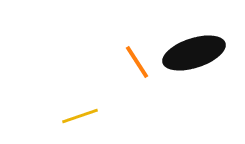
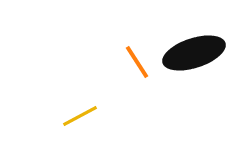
yellow line: rotated 9 degrees counterclockwise
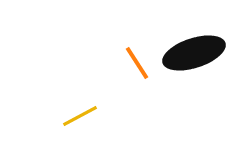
orange line: moved 1 px down
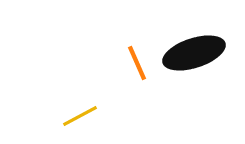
orange line: rotated 9 degrees clockwise
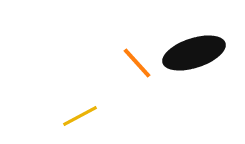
orange line: rotated 18 degrees counterclockwise
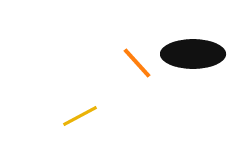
black ellipse: moved 1 px left, 1 px down; rotated 18 degrees clockwise
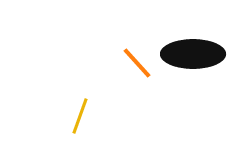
yellow line: rotated 42 degrees counterclockwise
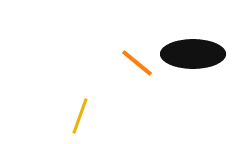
orange line: rotated 9 degrees counterclockwise
